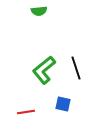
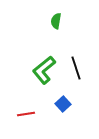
green semicircle: moved 17 px right, 10 px down; rotated 105 degrees clockwise
blue square: rotated 35 degrees clockwise
red line: moved 2 px down
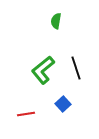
green L-shape: moved 1 px left
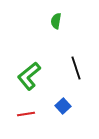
green L-shape: moved 14 px left, 6 px down
blue square: moved 2 px down
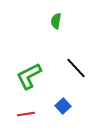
black line: rotated 25 degrees counterclockwise
green L-shape: rotated 12 degrees clockwise
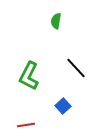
green L-shape: rotated 36 degrees counterclockwise
red line: moved 11 px down
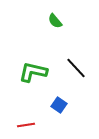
green semicircle: moved 1 px left; rotated 49 degrees counterclockwise
green L-shape: moved 4 px right, 4 px up; rotated 76 degrees clockwise
blue square: moved 4 px left, 1 px up; rotated 14 degrees counterclockwise
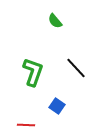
green L-shape: rotated 96 degrees clockwise
blue square: moved 2 px left, 1 px down
red line: rotated 12 degrees clockwise
